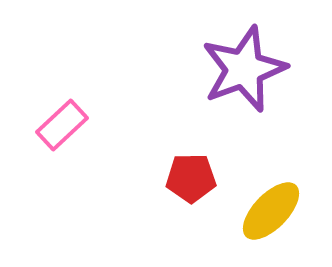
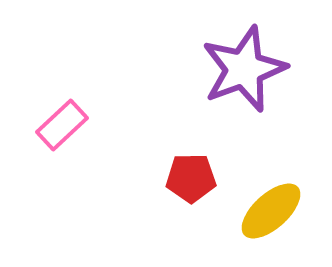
yellow ellipse: rotated 4 degrees clockwise
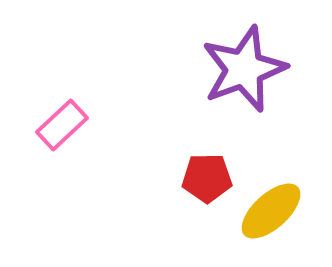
red pentagon: moved 16 px right
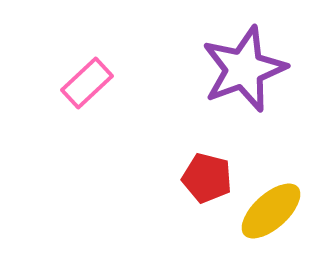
pink rectangle: moved 25 px right, 42 px up
red pentagon: rotated 15 degrees clockwise
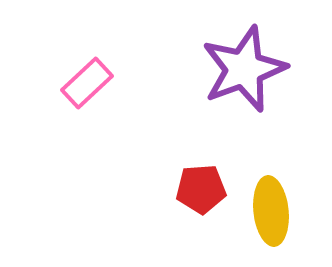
red pentagon: moved 6 px left, 11 px down; rotated 18 degrees counterclockwise
yellow ellipse: rotated 54 degrees counterclockwise
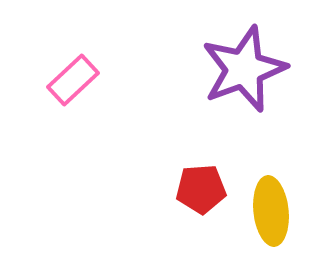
pink rectangle: moved 14 px left, 3 px up
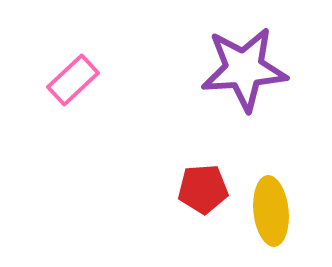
purple star: rotated 16 degrees clockwise
red pentagon: moved 2 px right
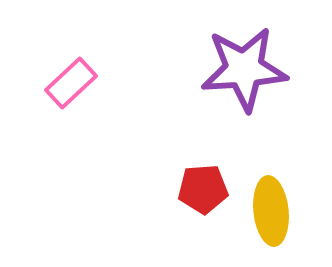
pink rectangle: moved 2 px left, 3 px down
